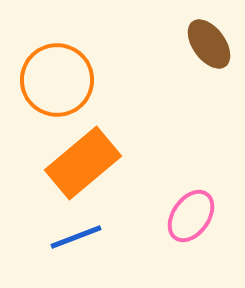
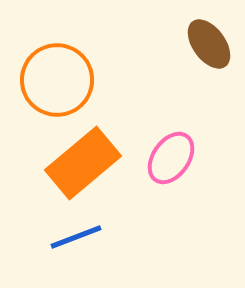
pink ellipse: moved 20 px left, 58 px up
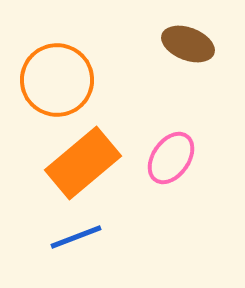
brown ellipse: moved 21 px left; rotated 33 degrees counterclockwise
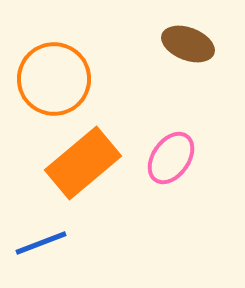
orange circle: moved 3 px left, 1 px up
blue line: moved 35 px left, 6 px down
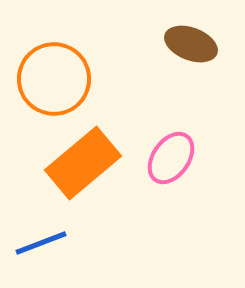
brown ellipse: moved 3 px right
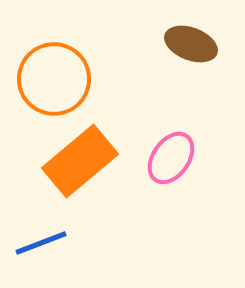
orange rectangle: moved 3 px left, 2 px up
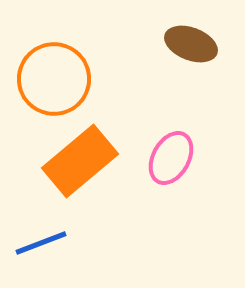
pink ellipse: rotated 6 degrees counterclockwise
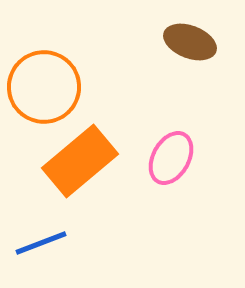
brown ellipse: moved 1 px left, 2 px up
orange circle: moved 10 px left, 8 px down
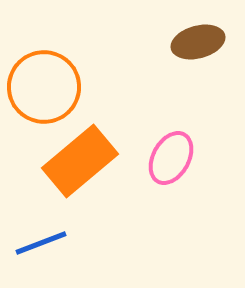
brown ellipse: moved 8 px right; rotated 36 degrees counterclockwise
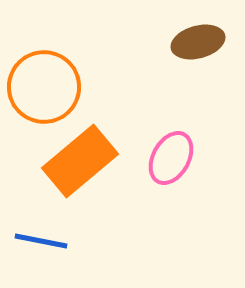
blue line: moved 2 px up; rotated 32 degrees clockwise
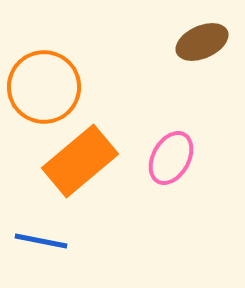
brown ellipse: moved 4 px right; rotated 9 degrees counterclockwise
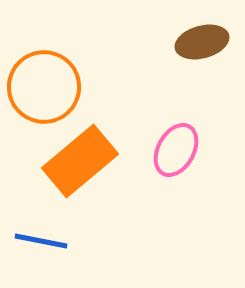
brown ellipse: rotated 9 degrees clockwise
pink ellipse: moved 5 px right, 8 px up
